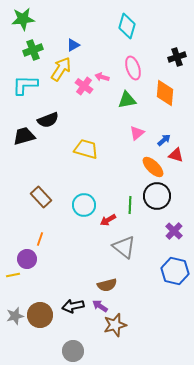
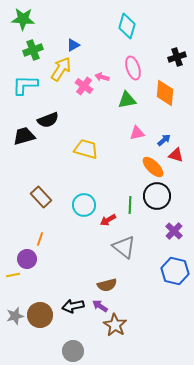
green star: rotated 10 degrees clockwise
pink triangle: rotated 28 degrees clockwise
brown star: rotated 25 degrees counterclockwise
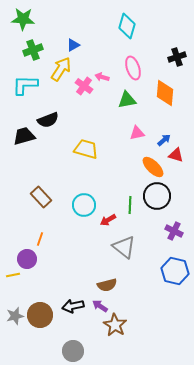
purple cross: rotated 18 degrees counterclockwise
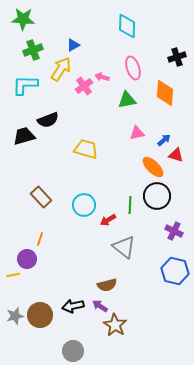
cyan diamond: rotated 15 degrees counterclockwise
pink cross: rotated 18 degrees clockwise
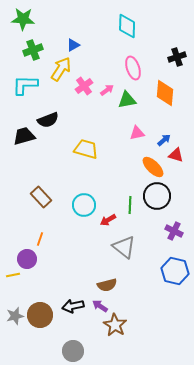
pink arrow: moved 5 px right, 13 px down; rotated 128 degrees clockwise
